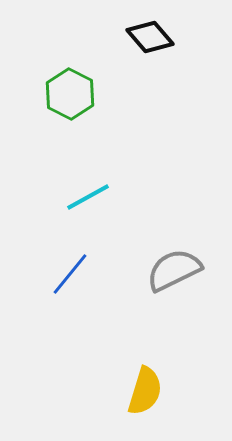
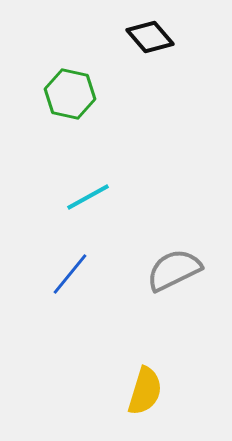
green hexagon: rotated 15 degrees counterclockwise
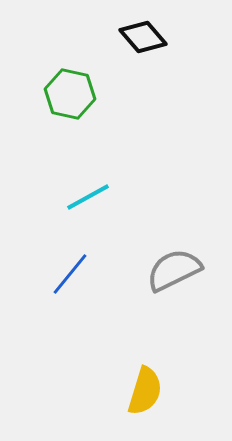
black diamond: moved 7 px left
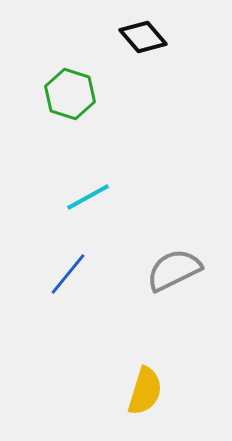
green hexagon: rotated 6 degrees clockwise
blue line: moved 2 px left
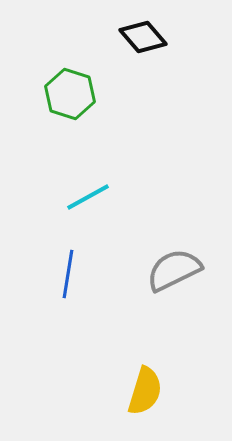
blue line: rotated 30 degrees counterclockwise
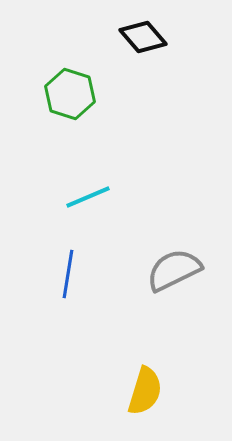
cyan line: rotated 6 degrees clockwise
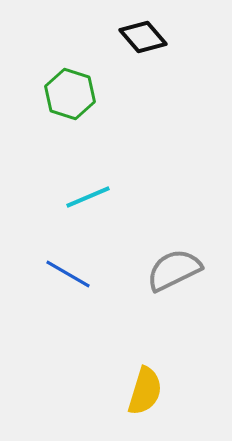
blue line: rotated 69 degrees counterclockwise
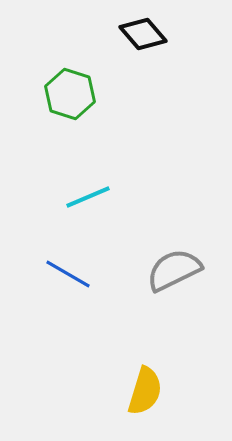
black diamond: moved 3 px up
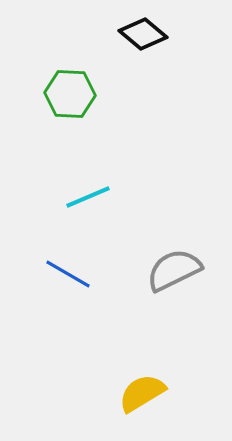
black diamond: rotated 9 degrees counterclockwise
green hexagon: rotated 15 degrees counterclockwise
yellow semicircle: moved 3 px left, 2 px down; rotated 138 degrees counterclockwise
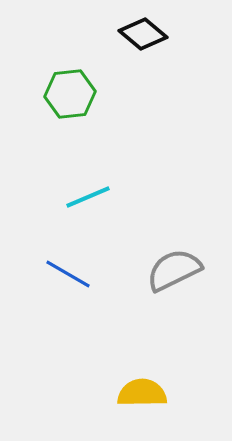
green hexagon: rotated 9 degrees counterclockwise
yellow semicircle: rotated 30 degrees clockwise
